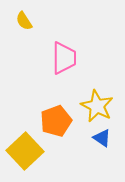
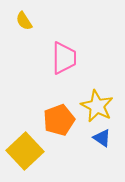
orange pentagon: moved 3 px right, 1 px up
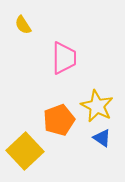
yellow semicircle: moved 1 px left, 4 px down
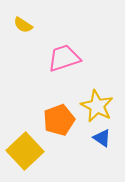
yellow semicircle: rotated 24 degrees counterclockwise
pink trapezoid: rotated 108 degrees counterclockwise
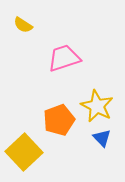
blue triangle: rotated 12 degrees clockwise
yellow square: moved 1 px left, 1 px down
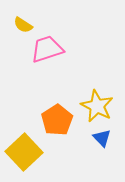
pink trapezoid: moved 17 px left, 9 px up
orange pentagon: moved 2 px left; rotated 12 degrees counterclockwise
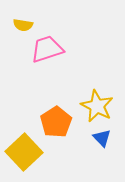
yellow semicircle: rotated 24 degrees counterclockwise
orange pentagon: moved 1 px left, 2 px down
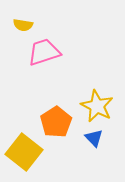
pink trapezoid: moved 3 px left, 3 px down
blue triangle: moved 8 px left
yellow square: rotated 9 degrees counterclockwise
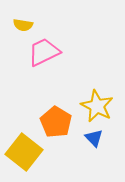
pink trapezoid: rotated 8 degrees counterclockwise
orange pentagon: rotated 8 degrees counterclockwise
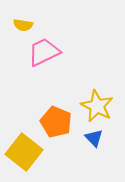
orange pentagon: rotated 8 degrees counterclockwise
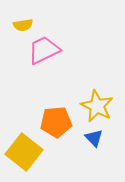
yellow semicircle: rotated 18 degrees counterclockwise
pink trapezoid: moved 2 px up
orange pentagon: rotated 28 degrees counterclockwise
